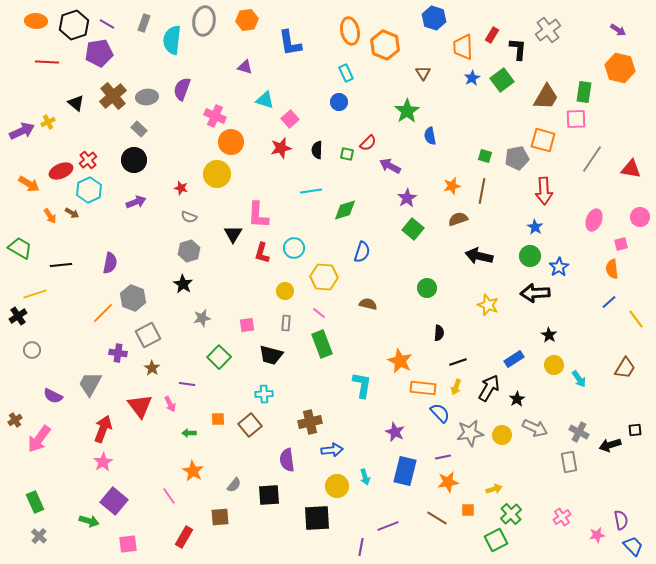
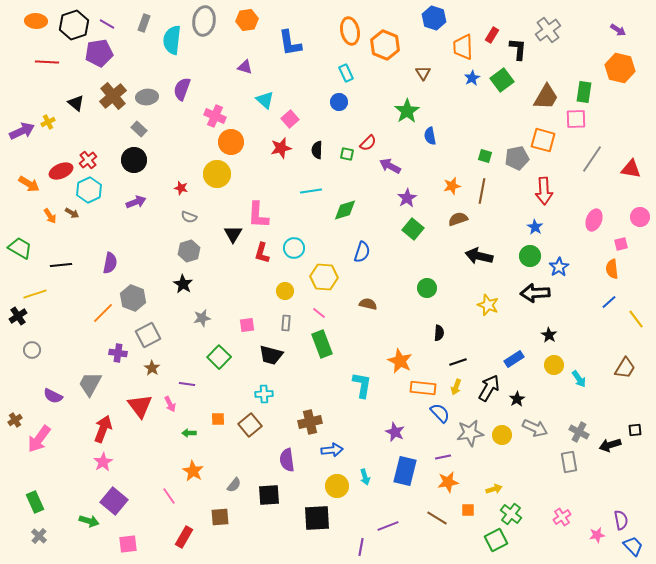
cyan triangle at (265, 100): rotated 24 degrees clockwise
green cross at (511, 514): rotated 10 degrees counterclockwise
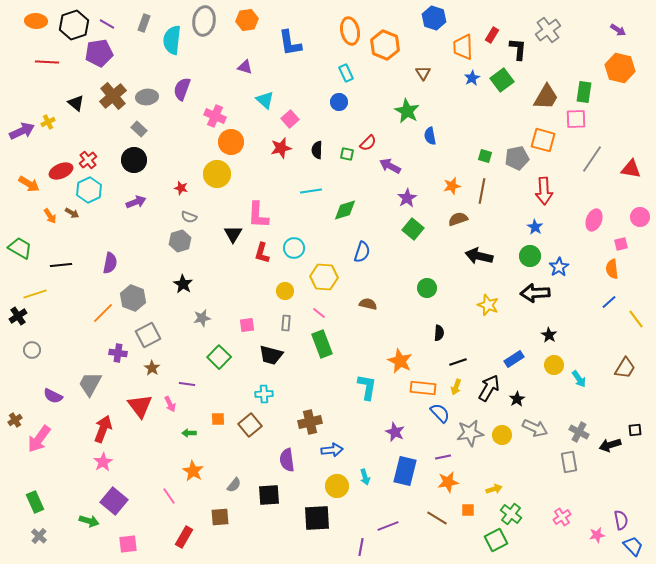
green star at (407, 111): rotated 10 degrees counterclockwise
gray hexagon at (189, 251): moved 9 px left, 10 px up
cyan L-shape at (362, 385): moved 5 px right, 2 px down
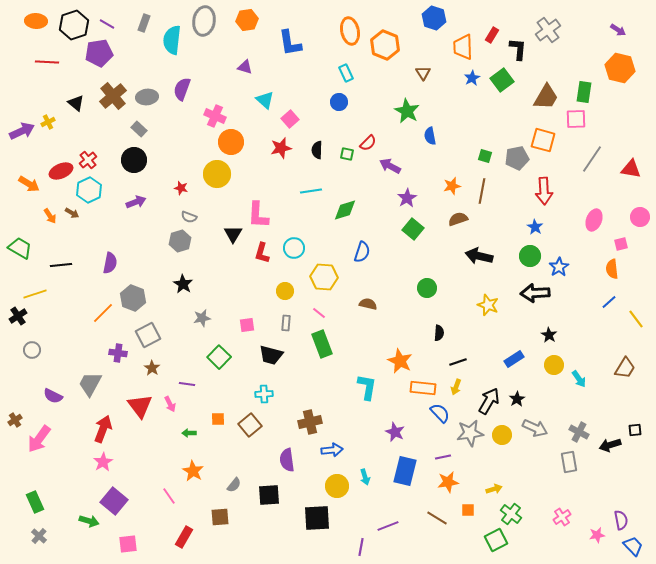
black arrow at (489, 388): moved 13 px down
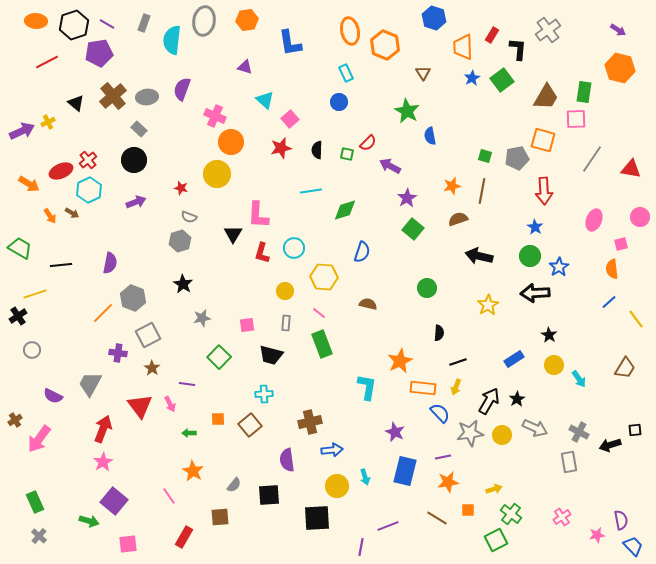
red line at (47, 62): rotated 30 degrees counterclockwise
yellow star at (488, 305): rotated 20 degrees clockwise
orange star at (400, 361): rotated 20 degrees clockwise
